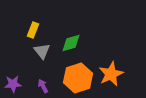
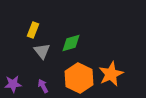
orange hexagon: moved 1 px right; rotated 16 degrees counterclockwise
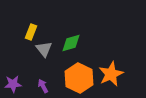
yellow rectangle: moved 2 px left, 2 px down
gray triangle: moved 2 px right, 2 px up
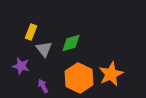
purple star: moved 8 px right, 18 px up; rotated 18 degrees clockwise
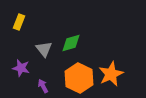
yellow rectangle: moved 12 px left, 10 px up
purple star: moved 2 px down
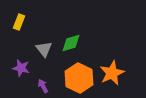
orange star: moved 1 px right, 1 px up
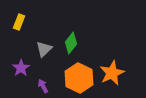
green diamond: rotated 35 degrees counterclockwise
gray triangle: rotated 24 degrees clockwise
purple star: rotated 24 degrees clockwise
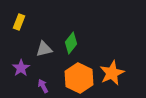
gray triangle: rotated 30 degrees clockwise
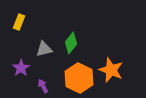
orange star: moved 1 px left, 3 px up; rotated 25 degrees counterclockwise
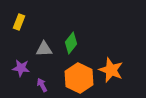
gray triangle: rotated 12 degrees clockwise
purple star: rotated 30 degrees counterclockwise
purple arrow: moved 1 px left, 1 px up
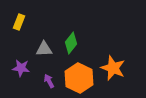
orange star: moved 2 px right, 2 px up
purple arrow: moved 7 px right, 4 px up
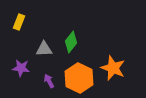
green diamond: moved 1 px up
